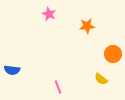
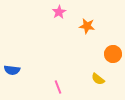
pink star: moved 10 px right, 2 px up; rotated 16 degrees clockwise
orange star: rotated 14 degrees clockwise
yellow semicircle: moved 3 px left
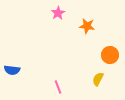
pink star: moved 1 px left, 1 px down
orange circle: moved 3 px left, 1 px down
yellow semicircle: rotated 80 degrees clockwise
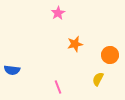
orange star: moved 12 px left, 18 px down; rotated 21 degrees counterclockwise
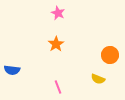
pink star: rotated 16 degrees counterclockwise
orange star: moved 19 px left; rotated 21 degrees counterclockwise
yellow semicircle: rotated 96 degrees counterclockwise
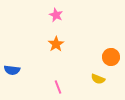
pink star: moved 2 px left, 2 px down
orange circle: moved 1 px right, 2 px down
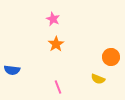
pink star: moved 3 px left, 4 px down
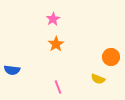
pink star: rotated 16 degrees clockwise
